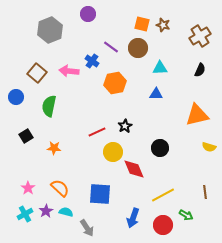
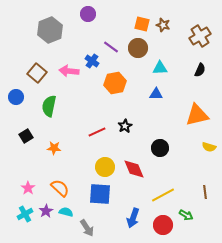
yellow circle: moved 8 px left, 15 px down
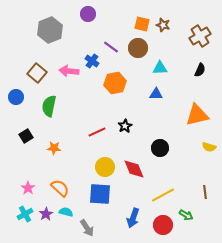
purple star: moved 3 px down
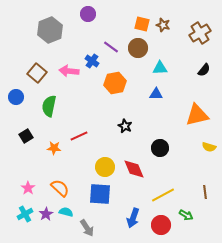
brown cross: moved 3 px up
black semicircle: moved 4 px right; rotated 16 degrees clockwise
black star: rotated 16 degrees counterclockwise
red line: moved 18 px left, 4 px down
red circle: moved 2 px left
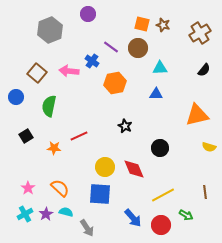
blue arrow: rotated 60 degrees counterclockwise
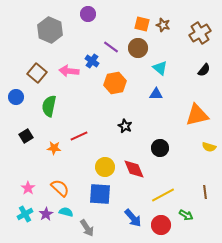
gray hexagon: rotated 15 degrees counterclockwise
cyan triangle: rotated 42 degrees clockwise
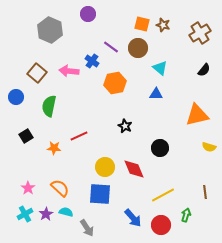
green arrow: rotated 104 degrees counterclockwise
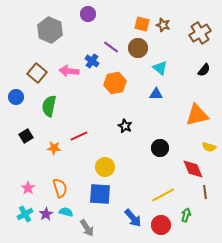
red diamond: moved 59 px right
orange semicircle: rotated 30 degrees clockwise
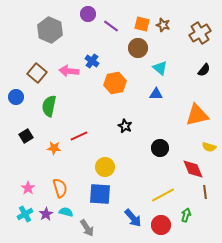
purple line: moved 21 px up
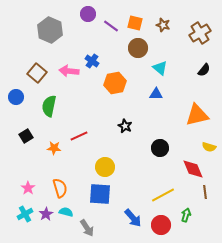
orange square: moved 7 px left, 1 px up
